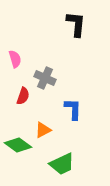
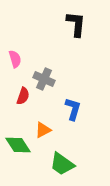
gray cross: moved 1 px left, 1 px down
blue L-shape: rotated 15 degrees clockwise
green diamond: rotated 20 degrees clockwise
green trapezoid: rotated 60 degrees clockwise
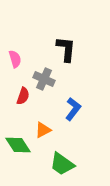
black L-shape: moved 10 px left, 25 px down
blue L-shape: rotated 20 degrees clockwise
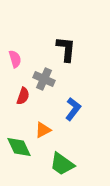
green diamond: moved 1 px right, 2 px down; rotated 8 degrees clockwise
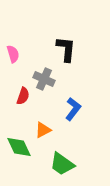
pink semicircle: moved 2 px left, 5 px up
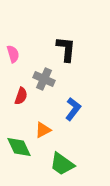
red semicircle: moved 2 px left
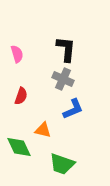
pink semicircle: moved 4 px right
gray cross: moved 19 px right
blue L-shape: rotated 30 degrees clockwise
orange triangle: rotated 42 degrees clockwise
green trapezoid: rotated 16 degrees counterclockwise
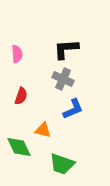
black L-shape: rotated 100 degrees counterclockwise
pink semicircle: rotated 12 degrees clockwise
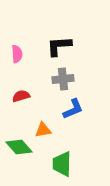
black L-shape: moved 7 px left, 3 px up
gray cross: rotated 30 degrees counterclockwise
red semicircle: rotated 126 degrees counterclockwise
orange triangle: rotated 24 degrees counterclockwise
green diamond: rotated 16 degrees counterclockwise
green trapezoid: rotated 72 degrees clockwise
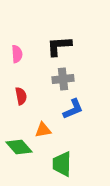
red semicircle: rotated 96 degrees clockwise
